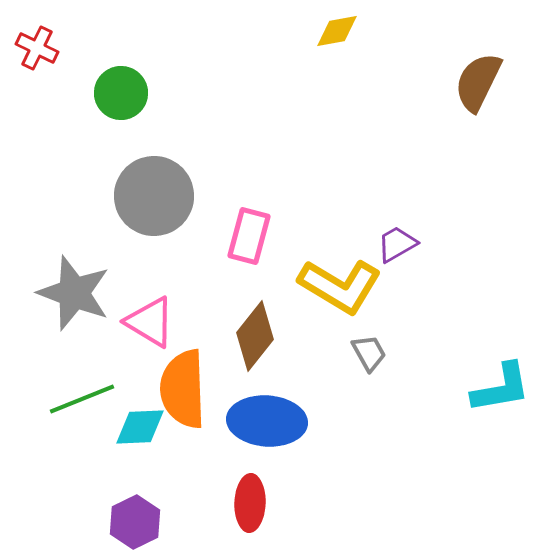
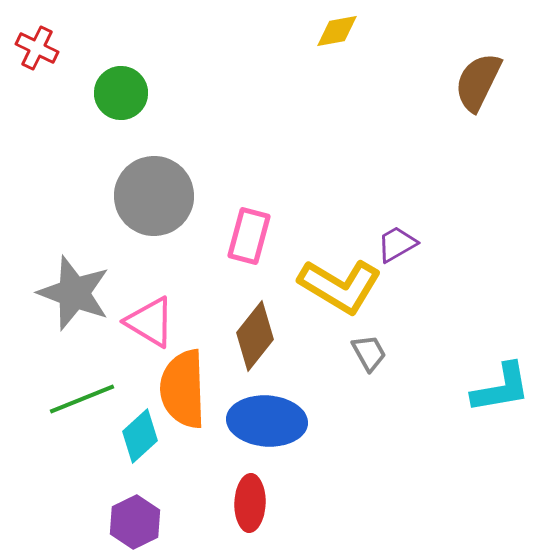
cyan diamond: moved 9 px down; rotated 40 degrees counterclockwise
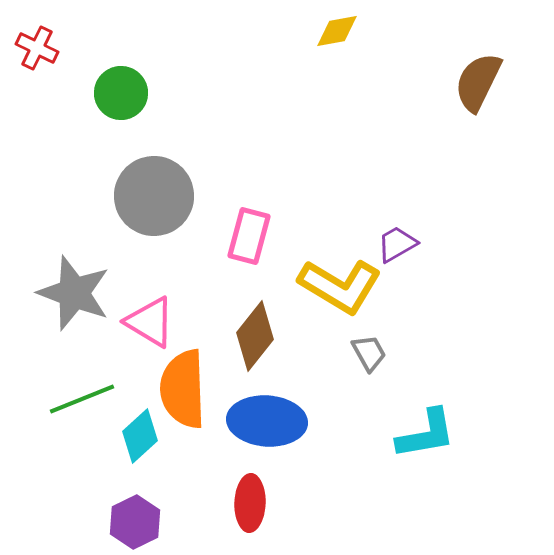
cyan L-shape: moved 75 px left, 46 px down
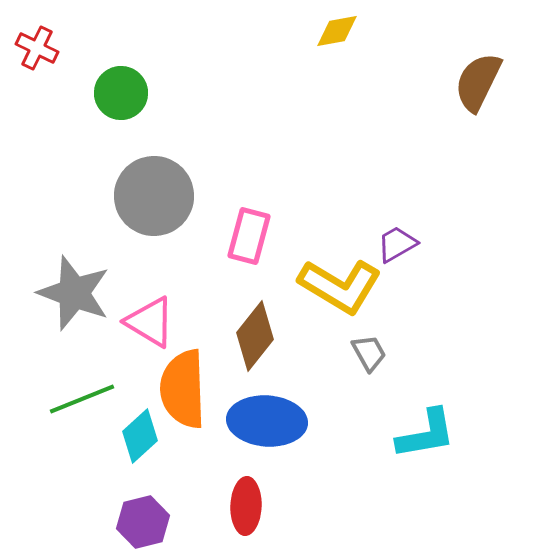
red ellipse: moved 4 px left, 3 px down
purple hexagon: moved 8 px right; rotated 12 degrees clockwise
